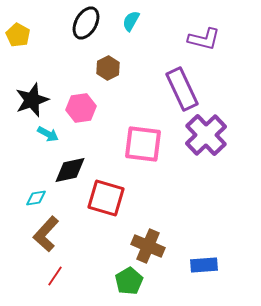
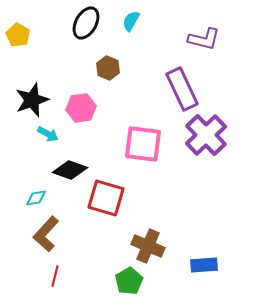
brown hexagon: rotated 10 degrees counterclockwise
black diamond: rotated 32 degrees clockwise
red line: rotated 20 degrees counterclockwise
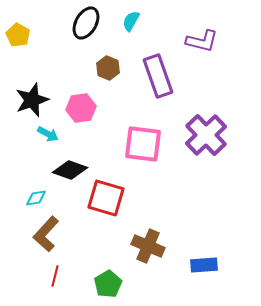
purple L-shape: moved 2 px left, 2 px down
purple rectangle: moved 24 px left, 13 px up; rotated 6 degrees clockwise
green pentagon: moved 21 px left, 3 px down
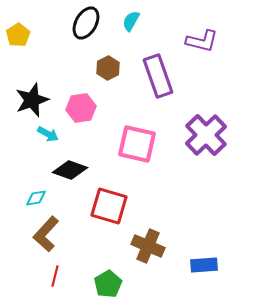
yellow pentagon: rotated 10 degrees clockwise
brown hexagon: rotated 10 degrees clockwise
pink square: moved 6 px left; rotated 6 degrees clockwise
red square: moved 3 px right, 8 px down
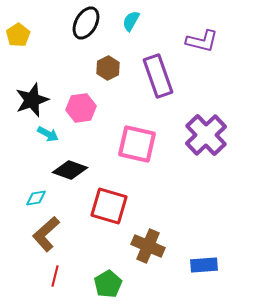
brown L-shape: rotated 6 degrees clockwise
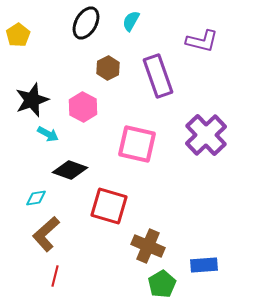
pink hexagon: moved 2 px right, 1 px up; rotated 24 degrees counterclockwise
green pentagon: moved 54 px right
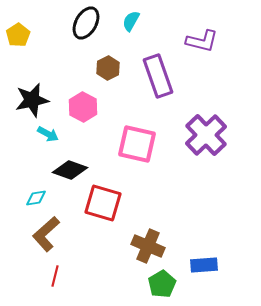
black star: rotated 8 degrees clockwise
red square: moved 6 px left, 3 px up
